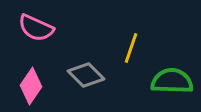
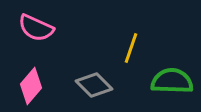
gray diamond: moved 8 px right, 10 px down
pink diamond: rotated 6 degrees clockwise
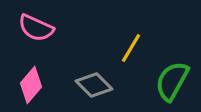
yellow line: rotated 12 degrees clockwise
green semicircle: rotated 63 degrees counterclockwise
pink diamond: moved 1 px up
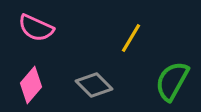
yellow line: moved 10 px up
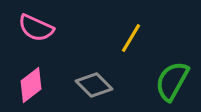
pink diamond: rotated 12 degrees clockwise
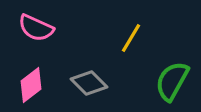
gray diamond: moved 5 px left, 2 px up
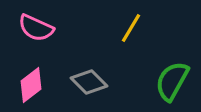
yellow line: moved 10 px up
gray diamond: moved 1 px up
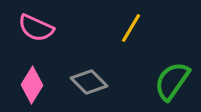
green semicircle: rotated 6 degrees clockwise
pink diamond: moved 1 px right; rotated 21 degrees counterclockwise
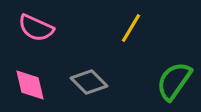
green semicircle: moved 2 px right
pink diamond: moved 2 px left; rotated 45 degrees counterclockwise
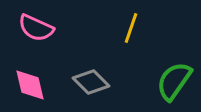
yellow line: rotated 12 degrees counterclockwise
gray diamond: moved 2 px right
